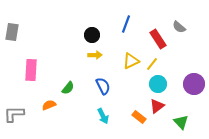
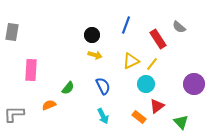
blue line: moved 1 px down
yellow arrow: rotated 16 degrees clockwise
cyan circle: moved 12 px left
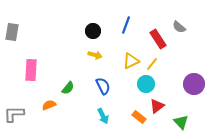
black circle: moved 1 px right, 4 px up
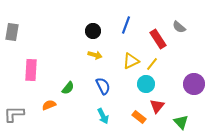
red triangle: rotated 14 degrees counterclockwise
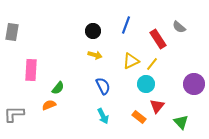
green semicircle: moved 10 px left
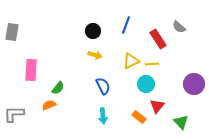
yellow line: rotated 48 degrees clockwise
cyan arrow: rotated 21 degrees clockwise
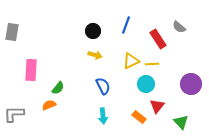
purple circle: moved 3 px left
